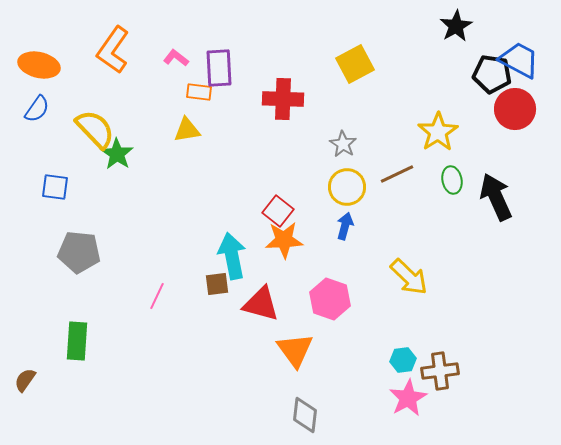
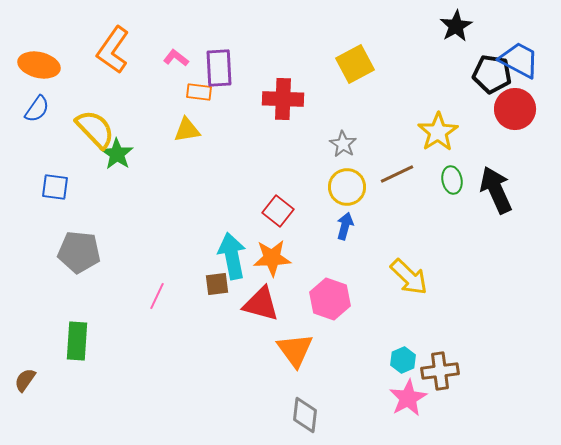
black arrow: moved 7 px up
orange star: moved 12 px left, 18 px down
cyan hexagon: rotated 15 degrees counterclockwise
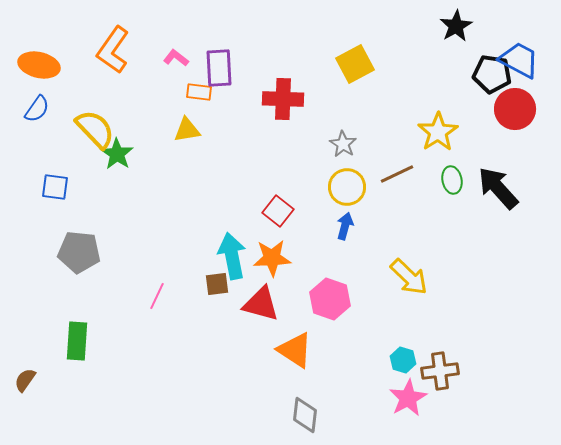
black arrow: moved 2 px right, 2 px up; rotated 18 degrees counterclockwise
orange triangle: rotated 21 degrees counterclockwise
cyan hexagon: rotated 20 degrees counterclockwise
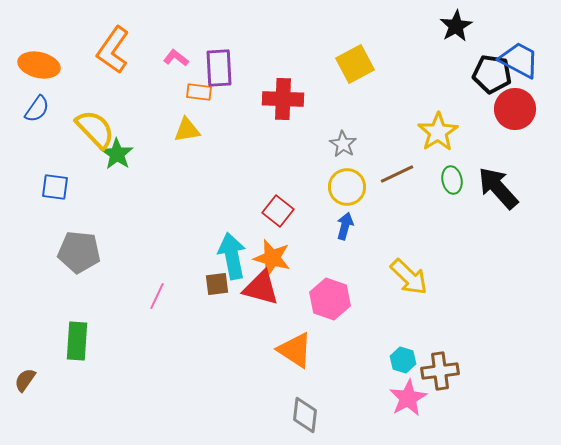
orange star: rotated 18 degrees clockwise
red triangle: moved 16 px up
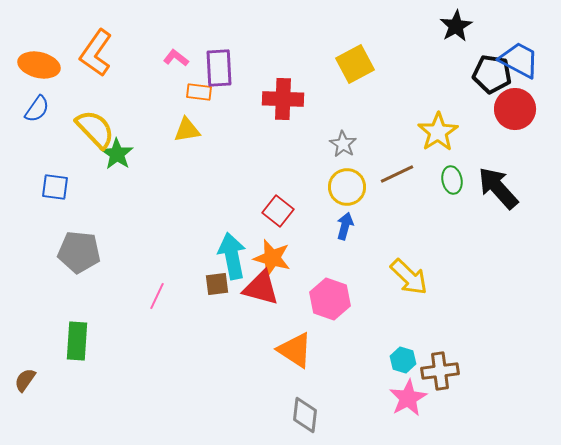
orange L-shape: moved 17 px left, 3 px down
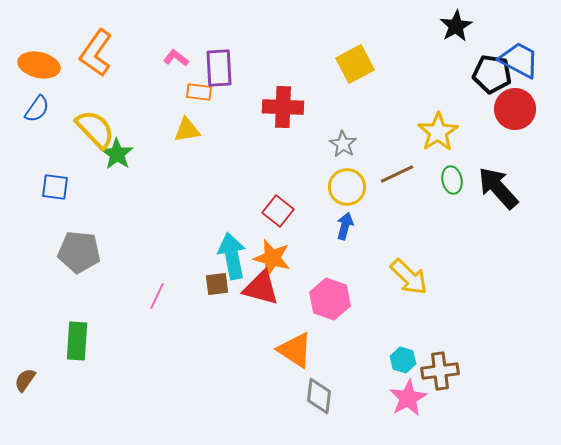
red cross: moved 8 px down
gray diamond: moved 14 px right, 19 px up
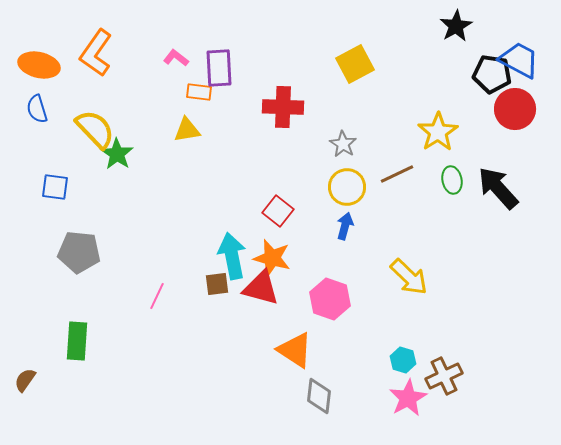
blue semicircle: rotated 128 degrees clockwise
brown cross: moved 4 px right, 5 px down; rotated 18 degrees counterclockwise
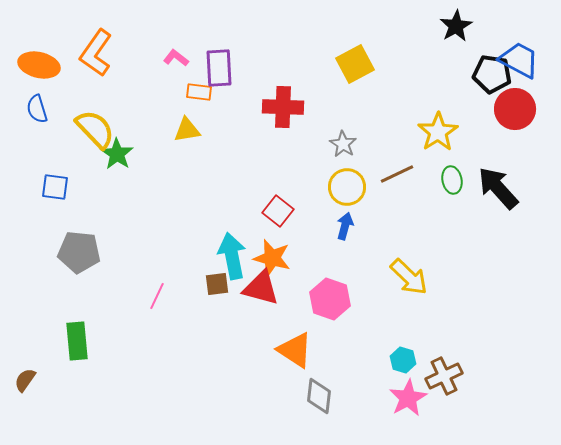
green rectangle: rotated 9 degrees counterclockwise
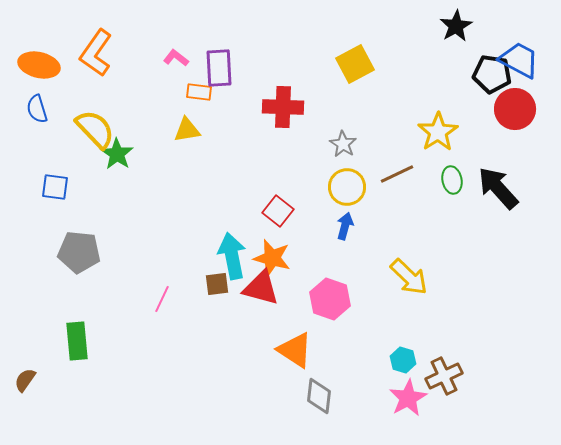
pink line: moved 5 px right, 3 px down
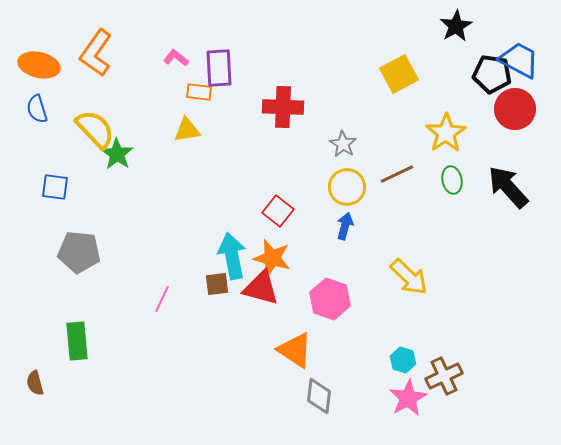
yellow square: moved 44 px right, 10 px down
yellow star: moved 8 px right, 1 px down
black arrow: moved 10 px right, 1 px up
brown semicircle: moved 10 px right, 3 px down; rotated 50 degrees counterclockwise
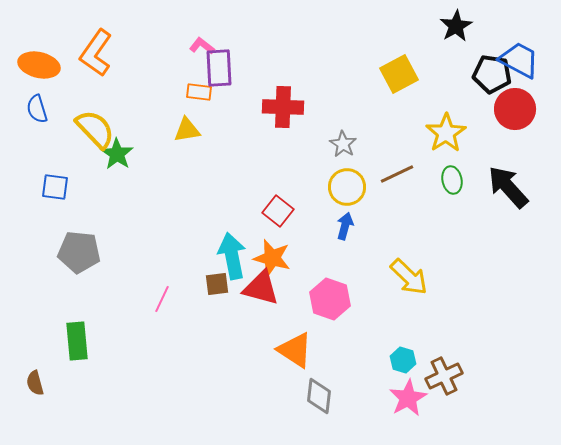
pink L-shape: moved 26 px right, 12 px up
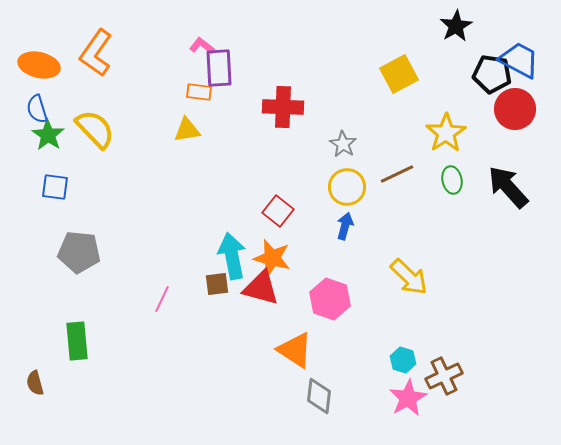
green star: moved 69 px left, 19 px up
